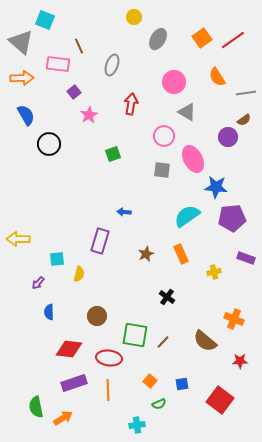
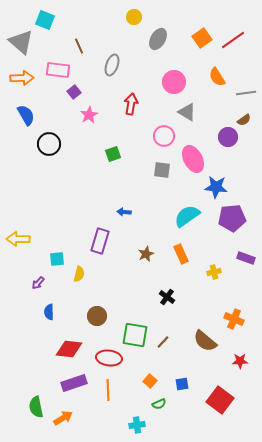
pink rectangle at (58, 64): moved 6 px down
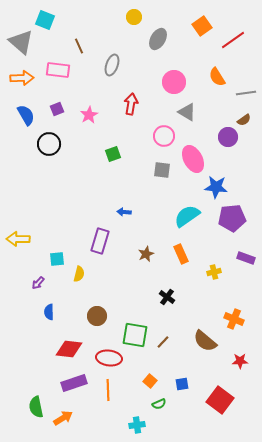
orange square at (202, 38): moved 12 px up
purple square at (74, 92): moved 17 px left, 17 px down; rotated 16 degrees clockwise
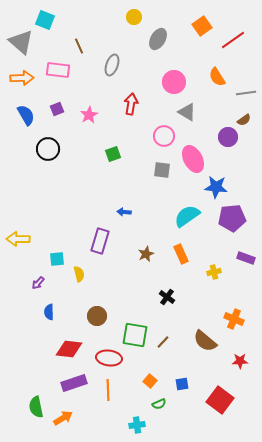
black circle at (49, 144): moved 1 px left, 5 px down
yellow semicircle at (79, 274): rotated 28 degrees counterclockwise
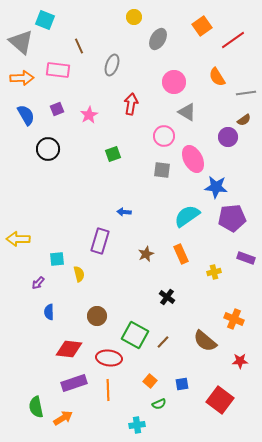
green square at (135, 335): rotated 20 degrees clockwise
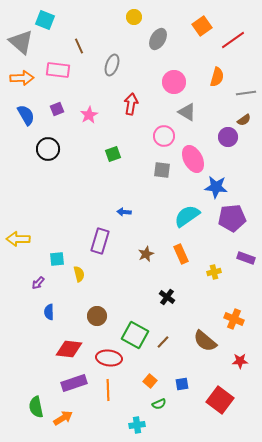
orange semicircle at (217, 77): rotated 132 degrees counterclockwise
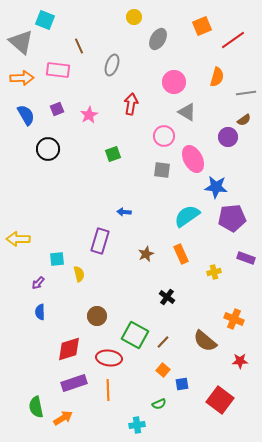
orange square at (202, 26): rotated 12 degrees clockwise
blue semicircle at (49, 312): moved 9 px left
red diamond at (69, 349): rotated 24 degrees counterclockwise
orange square at (150, 381): moved 13 px right, 11 px up
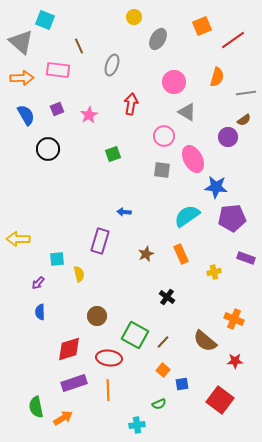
red star at (240, 361): moved 5 px left
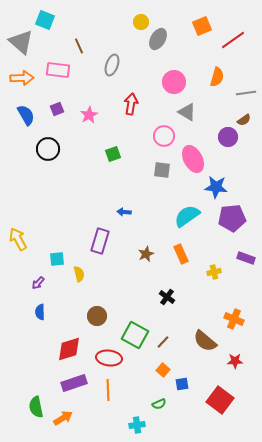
yellow circle at (134, 17): moved 7 px right, 5 px down
yellow arrow at (18, 239): rotated 60 degrees clockwise
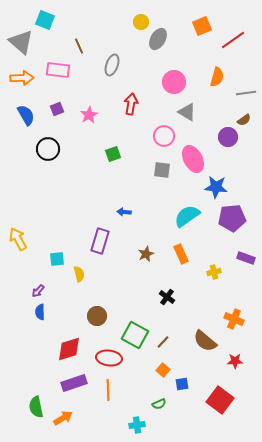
purple arrow at (38, 283): moved 8 px down
